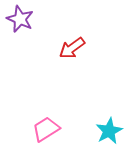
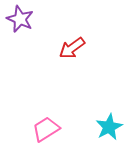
cyan star: moved 4 px up
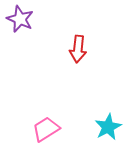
red arrow: moved 6 px right, 1 px down; rotated 48 degrees counterclockwise
cyan star: moved 1 px left
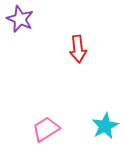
red arrow: rotated 12 degrees counterclockwise
cyan star: moved 3 px left, 1 px up
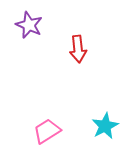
purple star: moved 9 px right, 6 px down
pink trapezoid: moved 1 px right, 2 px down
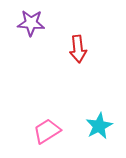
purple star: moved 2 px right, 2 px up; rotated 20 degrees counterclockwise
cyan star: moved 6 px left
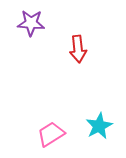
pink trapezoid: moved 4 px right, 3 px down
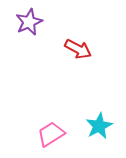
purple star: moved 2 px left, 1 px up; rotated 28 degrees counterclockwise
red arrow: rotated 56 degrees counterclockwise
